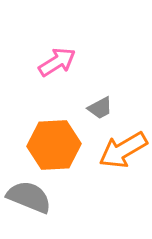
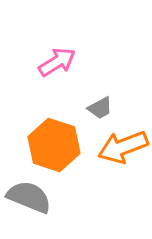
orange hexagon: rotated 21 degrees clockwise
orange arrow: moved 3 px up; rotated 9 degrees clockwise
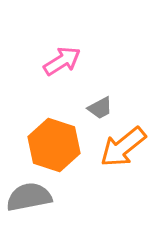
pink arrow: moved 5 px right, 1 px up
orange arrow: rotated 18 degrees counterclockwise
gray semicircle: rotated 33 degrees counterclockwise
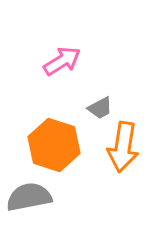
orange arrow: rotated 42 degrees counterclockwise
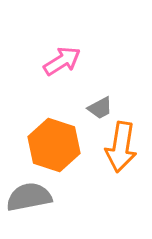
orange arrow: moved 2 px left
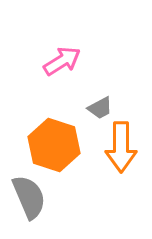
orange arrow: rotated 9 degrees counterclockwise
gray semicircle: rotated 78 degrees clockwise
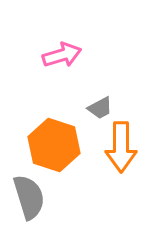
pink arrow: moved 6 px up; rotated 15 degrees clockwise
gray semicircle: rotated 6 degrees clockwise
